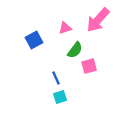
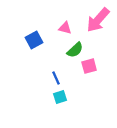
pink triangle: rotated 32 degrees clockwise
green semicircle: rotated 12 degrees clockwise
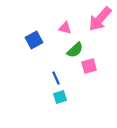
pink arrow: moved 2 px right, 1 px up
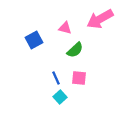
pink arrow: rotated 20 degrees clockwise
pink square: moved 10 px left, 12 px down; rotated 21 degrees clockwise
cyan square: rotated 24 degrees counterclockwise
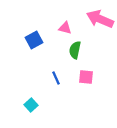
pink arrow: rotated 52 degrees clockwise
green semicircle: rotated 144 degrees clockwise
pink square: moved 7 px right, 1 px up
cyan square: moved 29 px left, 8 px down
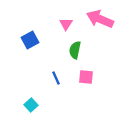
pink triangle: moved 1 px right, 4 px up; rotated 48 degrees clockwise
blue square: moved 4 px left
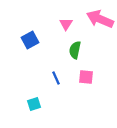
cyan square: moved 3 px right, 1 px up; rotated 24 degrees clockwise
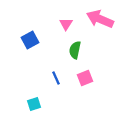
pink square: moved 1 px left, 1 px down; rotated 28 degrees counterclockwise
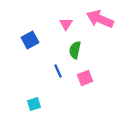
blue line: moved 2 px right, 7 px up
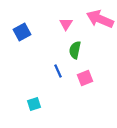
blue square: moved 8 px left, 8 px up
